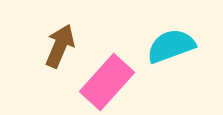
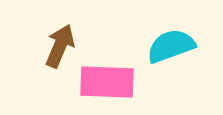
pink rectangle: rotated 50 degrees clockwise
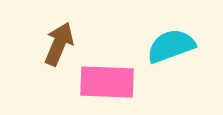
brown arrow: moved 1 px left, 2 px up
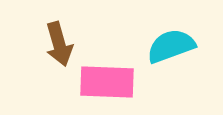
brown arrow: rotated 141 degrees clockwise
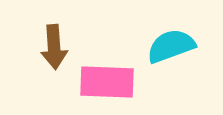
brown arrow: moved 5 px left, 3 px down; rotated 12 degrees clockwise
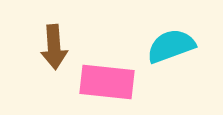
pink rectangle: rotated 4 degrees clockwise
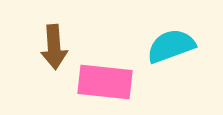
pink rectangle: moved 2 px left
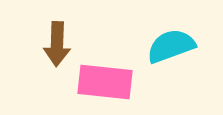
brown arrow: moved 3 px right, 3 px up; rotated 6 degrees clockwise
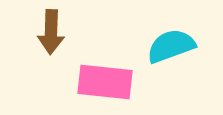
brown arrow: moved 6 px left, 12 px up
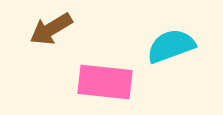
brown arrow: moved 3 px up; rotated 57 degrees clockwise
